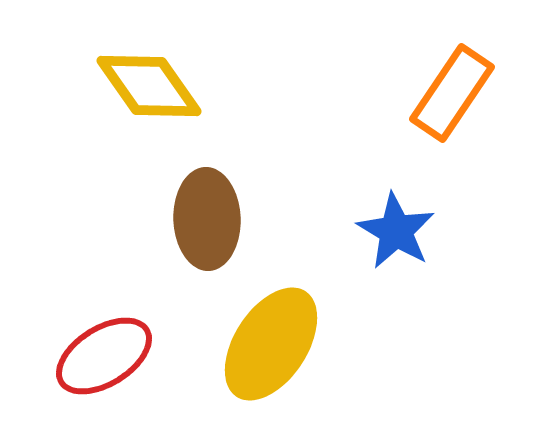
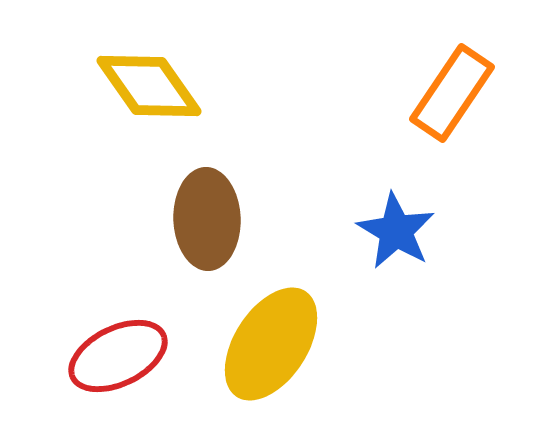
red ellipse: moved 14 px right; rotated 6 degrees clockwise
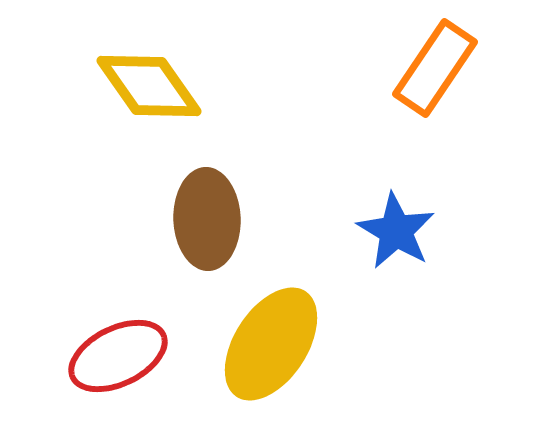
orange rectangle: moved 17 px left, 25 px up
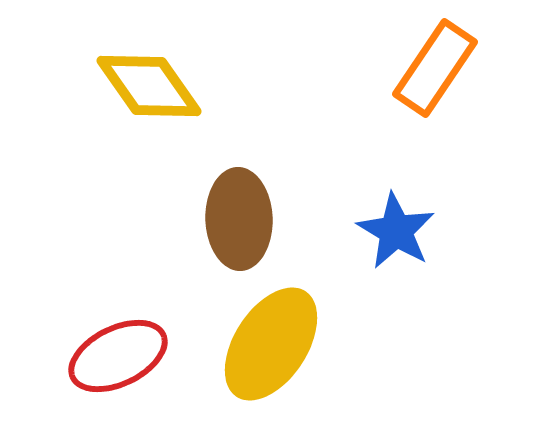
brown ellipse: moved 32 px right
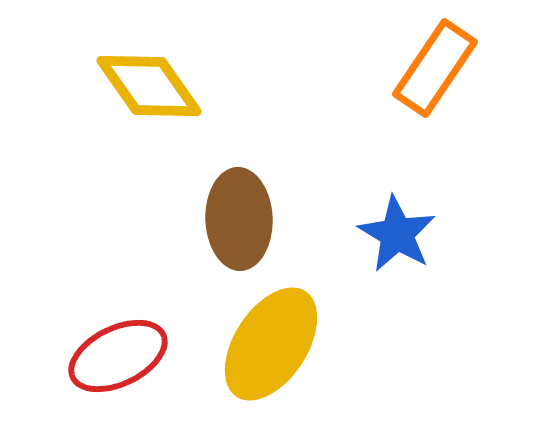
blue star: moved 1 px right, 3 px down
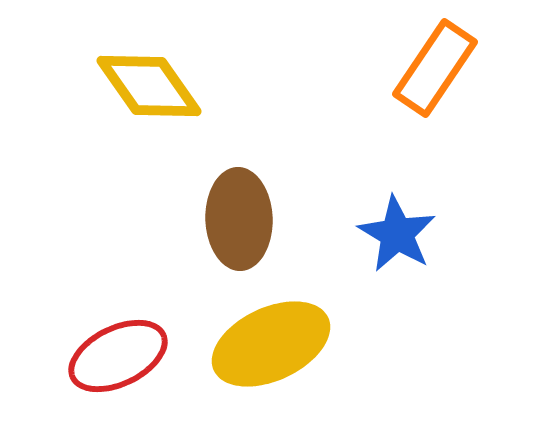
yellow ellipse: rotated 32 degrees clockwise
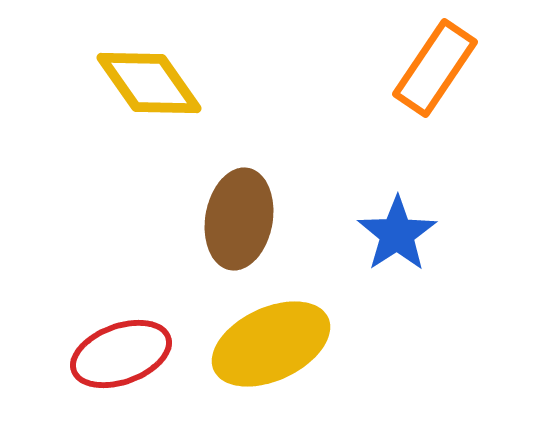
yellow diamond: moved 3 px up
brown ellipse: rotated 12 degrees clockwise
blue star: rotated 8 degrees clockwise
red ellipse: moved 3 px right, 2 px up; rotated 6 degrees clockwise
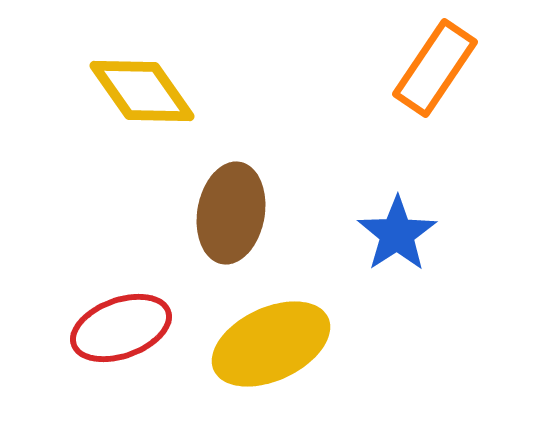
yellow diamond: moved 7 px left, 8 px down
brown ellipse: moved 8 px left, 6 px up
red ellipse: moved 26 px up
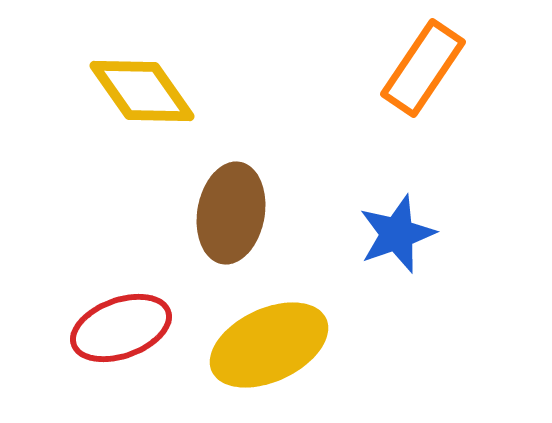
orange rectangle: moved 12 px left
blue star: rotated 14 degrees clockwise
yellow ellipse: moved 2 px left, 1 px down
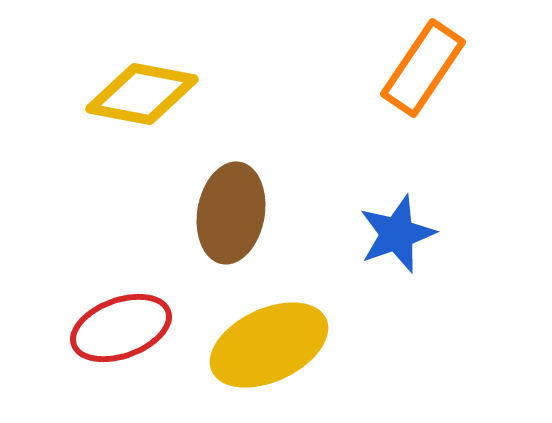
yellow diamond: moved 3 px down; rotated 44 degrees counterclockwise
